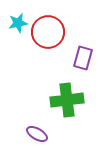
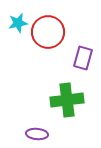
purple ellipse: rotated 25 degrees counterclockwise
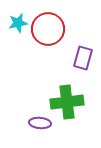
red circle: moved 3 px up
green cross: moved 2 px down
purple ellipse: moved 3 px right, 11 px up
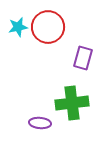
cyan star: moved 4 px down
red circle: moved 2 px up
green cross: moved 5 px right, 1 px down
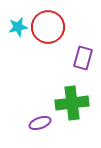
purple ellipse: rotated 25 degrees counterclockwise
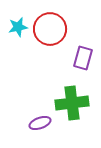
red circle: moved 2 px right, 2 px down
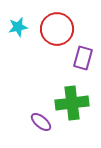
red circle: moved 7 px right
purple ellipse: moved 1 px right, 1 px up; rotated 60 degrees clockwise
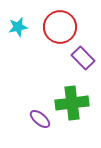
red circle: moved 3 px right, 2 px up
purple rectangle: rotated 60 degrees counterclockwise
purple ellipse: moved 1 px left, 3 px up
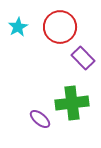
cyan star: rotated 18 degrees counterclockwise
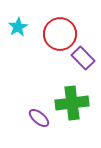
red circle: moved 7 px down
purple ellipse: moved 1 px left, 1 px up
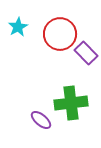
purple rectangle: moved 3 px right, 5 px up
green cross: moved 1 px left
purple ellipse: moved 2 px right, 2 px down
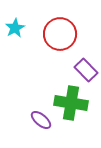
cyan star: moved 3 px left, 1 px down
purple rectangle: moved 17 px down
green cross: rotated 16 degrees clockwise
